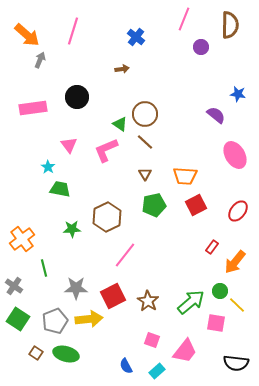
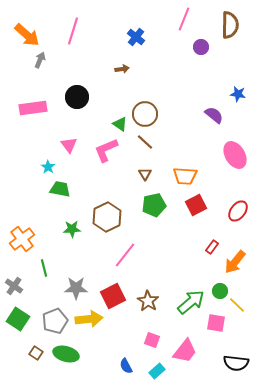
purple semicircle at (216, 115): moved 2 px left
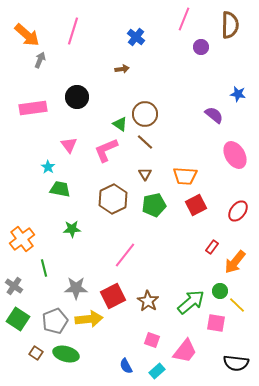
brown hexagon at (107, 217): moved 6 px right, 18 px up
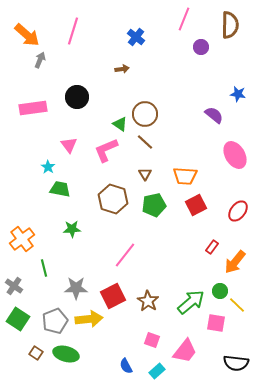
brown hexagon at (113, 199): rotated 16 degrees counterclockwise
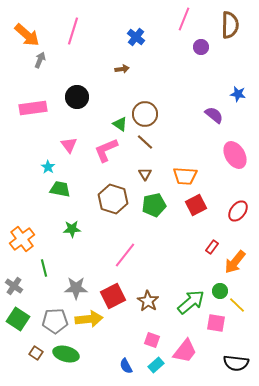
gray pentagon at (55, 321): rotated 20 degrees clockwise
cyan rectangle at (157, 371): moved 1 px left, 6 px up
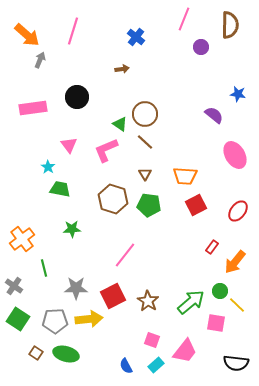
green pentagon at (154, 205): moved 5 px left; rotated 20 degrees clockwise
